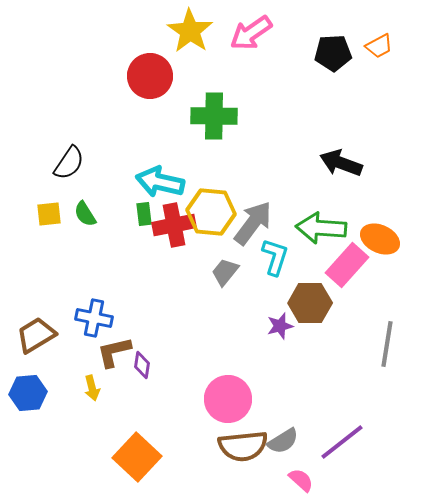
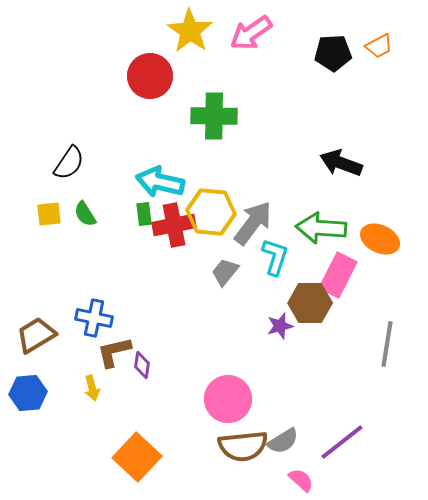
pink rectangle: moved 9 px left, 10 px down; rotated 15 degrees counterclockwise
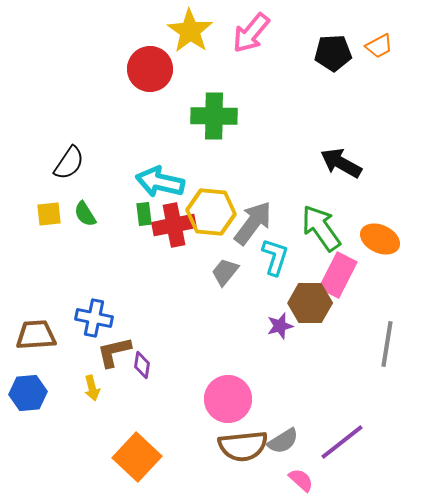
pink arrow: rotated 15 degrees counterclockwise
red circle: moved 7 px up
black arrow: rotated 9 degrees clockwise
green arrow: rotated 51 degrees clockwise
brown trapezoid: rotated 27 degrees clockwise
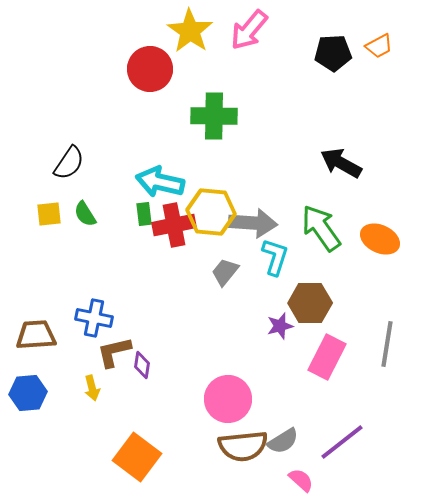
pink arrow: moved 2 px left, 3 px up
gray arrow: rotated 57 degrees clockwise
pink rectangle: moved 11 px left, 82 px down
orange square: rotated 6 degrees counterclockwise
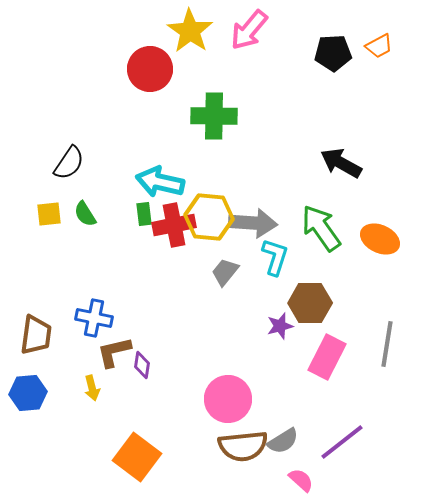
yellow hexagon: moved 2 px left, 5 px down
brown trapezoid: rotated 102 degrees clockwise
